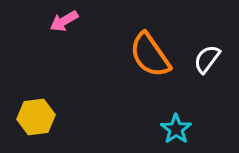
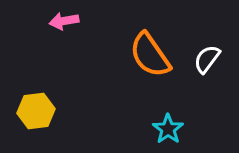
pink arrow: rotated 20 degrees clockwise
yellow hexagon: moved 6 px up
cyan star: moved 8 px left
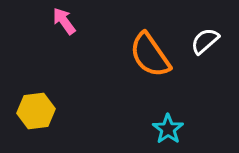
pink arrow: rotated 64 degrees clockwise
white semicircle: moved 2 px left, 18 px up; rotated 12 degrees clockwise
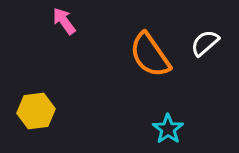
white semicircle: moved 2 px down
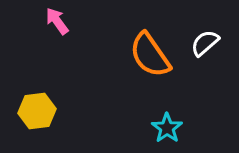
pink arrow: moved 7 px left
yellow hexagon: moved 1 px right
cyan star: moved 1 px left, 1 px up
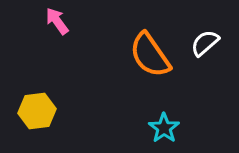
cyan star: moved 3 px left
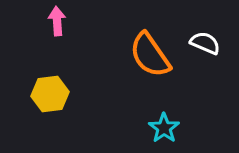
pink arrow: rotated 32 degrees clockwise
white semicircle: rotated 64 degrees clockwise
yellow hexagon: moved 13 px right, 17 px up
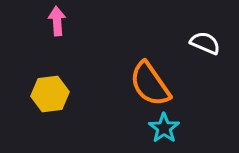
orange semicircle: moved 29 px down
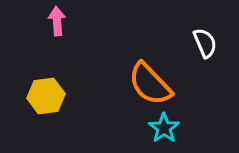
white semicircle: rotated 44 degrees clockwise
orange semicircle: rotated 9 degrees counterclockwise
yellow hexagon: moved 4 px left, 2 px down
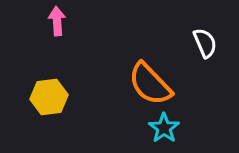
yellow hexagon: moved 3 px right, 1 px down
